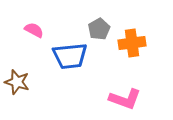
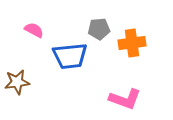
gray pentagon: rotated 25 degrees clockwise
brown star: rotated 25 degrees counterclockwise
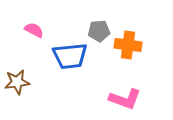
gray pentagon: moved 2 px down
orange cross: moved 4 px left, 2 px down; rotated 16 degrees clockwise
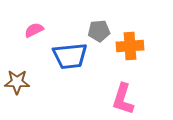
pink semicircle: rotated 54 degrees counterclockwise
orange cross: moved 2 px right, 1 px down; rotated 12 degrees counterclockwise
brown star: rotated 10 degrees clockwise
pink L-shape: moved 2 px left; rotated 88 degrees clockwise
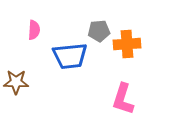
pink semicircle: rotated 120 degrees clockwise
orange cross: moved 3 px left, 2 px up
brown star: moved 1 px left
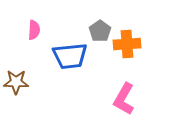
gray pentagon: moved 1 px right; rotated 30 degrees counterclockwise
pink L-shape: moved 1 px right; rotated 12 degrees clockwise
